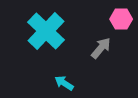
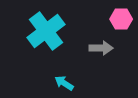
cyan cross: rotated 9 degrees clockwise
gray arrow: rotated 50 degrees clockwise
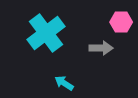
pink hexagon: moved 3 px down
cyan cross: moved 2 px down
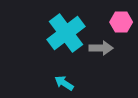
cyan cross: moved 20 px right
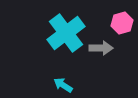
pink hexagon: moved 1 px right, 1 px down; rotated 15 degrees counterclockwise
cyan arrow: moved 1 px left, 2 px down
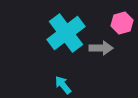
cyan arrow: rotated 18 degrees clockwise
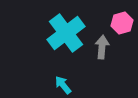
gray arrow: moved 1 px right, 1 px up; rotated 85 degrees counterclockwise
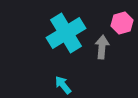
cyan cross: rotated 6 degrees clockwise
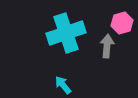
cyan cross: rotated 12 degrees clockwise
gray arrow: moved 5 px right, 1 px up
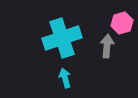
cyan cross: moved 4 px left, 5 px down
cyan arrow: moved 2 px right, 7 px up; rotated 24 degrees clockwise
